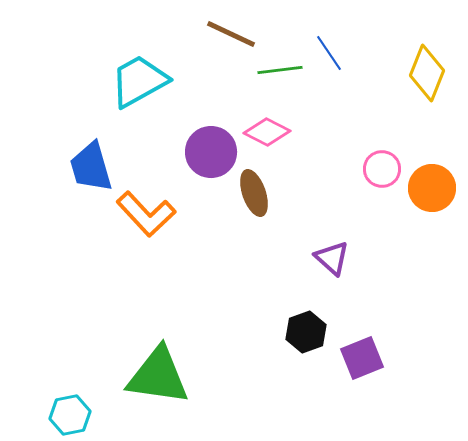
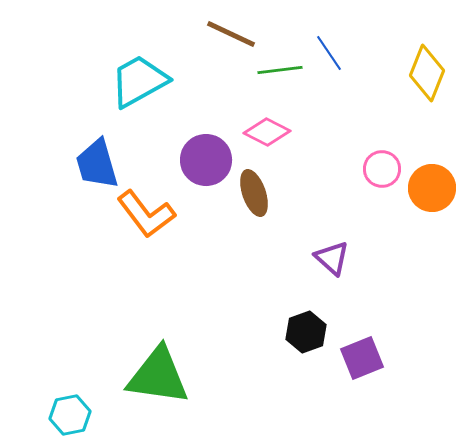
purple circle: moved 5 px left, 8 px down
blue trapezoid: moved 6 px right, 3 px up
orange L-shape: rotated 6 degrees clockwise
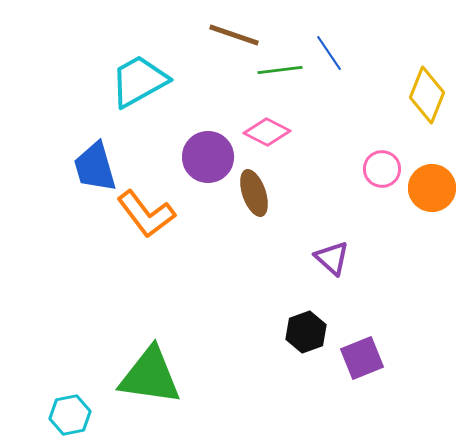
brown line: moved 3 px right, 1 px down; rotated 6 degrees counterclockwise
yellow diamond: moved 22 px down
purple circle: moved 2 px right, 3 px up
blue trapezoid: moved 2 px left, 3 px down
green triangle: moved 8 px left
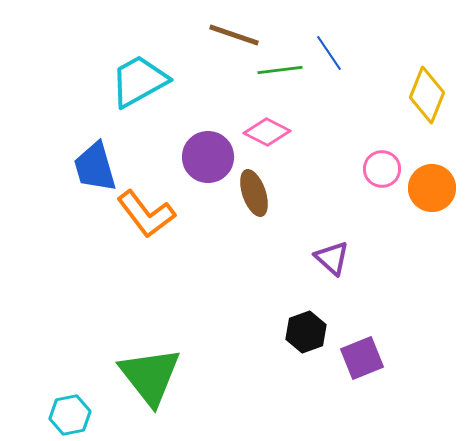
green triangle: rotated 44 degrees clockwise
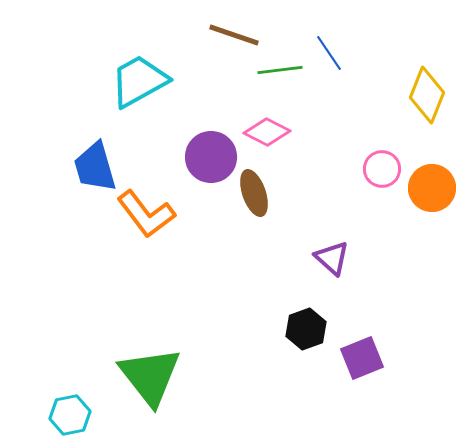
purple circle: moved 3 px right
black hexagon: moved 3 px up
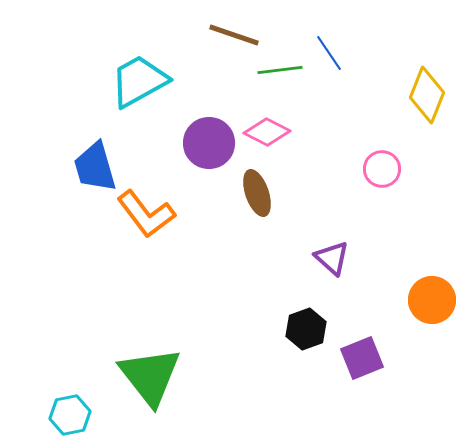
purple circle: moved 2 px left, 14 px up
orange circle: moved 112 px down
brown ellipse: moved 3 px right
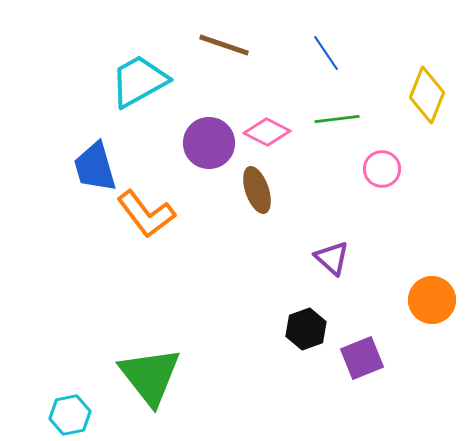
brown line: moved 10 px left, 10 px down
blue line: moved 3 px left
green line: moved 57 px right, 49 px down
brown ellipse: moved 3 px up
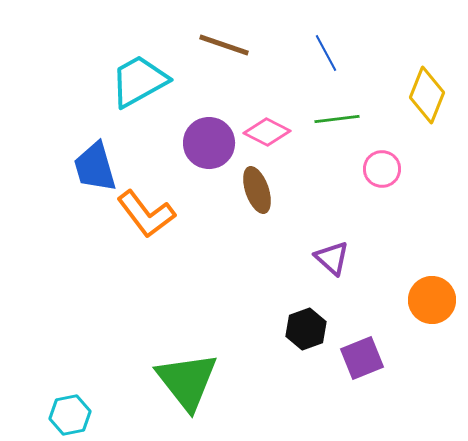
blue line: rotated 6 degrees clockwise
green triangle: moved 37 px right, 5 px down
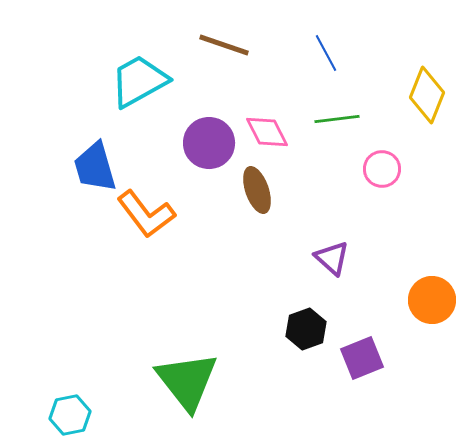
pink diamond: rotated 36 degrees clockwise
